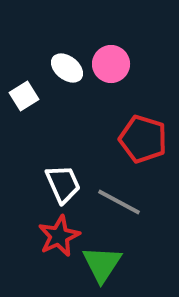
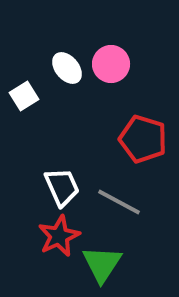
white ellipse: rotated 12 degrees clockwise
white trapezoid: moved 1 px left, 3 px down
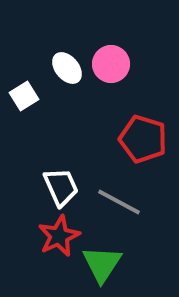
white trapezoid: moved 1 px left
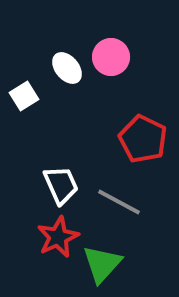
pink circle: moved 7 px up
red pentagon: rotated 9 degrees clockwise
white trapezoid: moved 2 px up
red star: moved 1 px left, 1 px down
green triangle: rotated 9 degrees clockwise
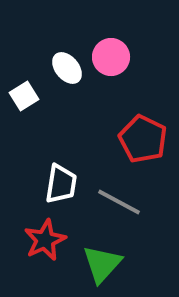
white trapezoid: moved 1 px up; rotated 33 degrees clockwise
red star: moved 13 px left, 3 px down
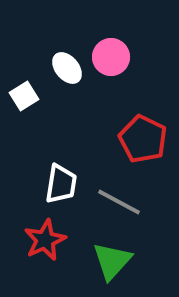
green triangle: moved 10 px right, 3 px up
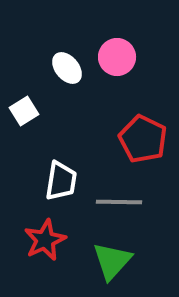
pink circle: moved 6 px right
white square: moved 15 px down
white trapezoid: moved 3 px up
gray line: rotated 27 degrees counterclockwise
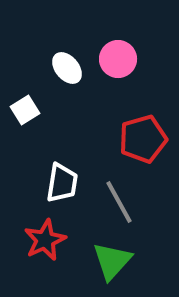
pink circle: moved 1 px right, 2 px down
white square: moved 1 px right, 1 px up
red pentagon: rotated 30 degrees clockwise
white trapezoid: moved 1 px right, 2 px down
gray line: rotated 60 degrees clockwise
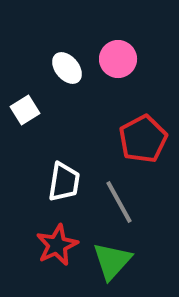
red pentagon: rotated 12 degrees counterclockwise
white trapezoid: moved 2 px right, 1 px up
red star: moved 12 px right, 5 px down
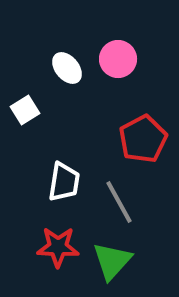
red star: moved 1 px right, 2 px down; rotated 27 degrees clockwise
